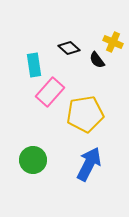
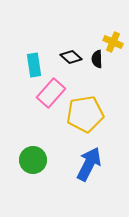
black diamond: moved 2 px right, 9 px down
black semicircle: moved 1 px up; rotated 36 degrees clockwise
pink rectangle: moved 1 px right, 1 px down
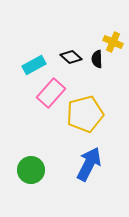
cyan rectangle: rotated 70 degrees clockwise
yellow pentagon: rotated 6 degrees counterclockwise
green circle: moved 2 px left, 10 px down
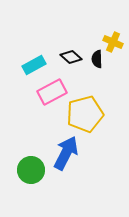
pink rectangle: moved 1 px right, 1 px up; rotated 20 degrees clockwise
blue arrow: moved 23 px left, 11 px up
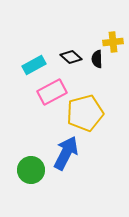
yellow cross: rotated 30 degrees counterclockwise
yellow pentagon: moved 1 px up
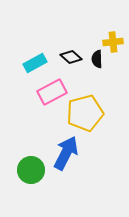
cyan rectangle: moved 1 px right, 2 px up
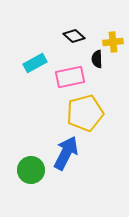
black diamond: moved 3 px right, 21 px up
pink rectangle: moved 18 px right, 15 px up; rotated 16 degrees clockwise
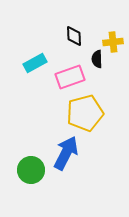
black diamond: rotated 45 degrees clockwise
pink rectangle: rotated 8 degrees counterclockwise
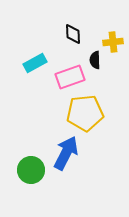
black diamond: moved 1 px left, 2 px up
black semicircle: moved 2 px left, 1 px down
yellow pentagon: rotated 9 degrees clockwise
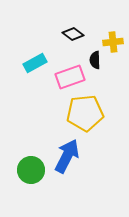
black diamond: rotated 50 degrees counterclockwise
blue arrow: moved 1 px right, 3 px down
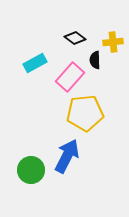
black diamond: moved 2 px right, 4 px down
pink rectangle: rotated 28 degrees counterclockwise
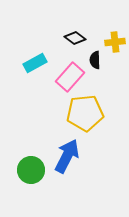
yellow cross: moved 2 px right
